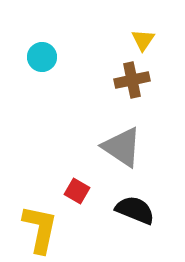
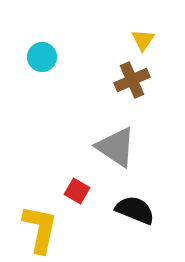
brown cross: rotated 12 degrees counterclockwise
gray triangle: moved 6 px left
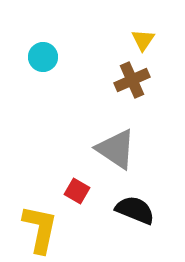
cyan circle: moved 1 px right
gray triangle: moved 2 px down
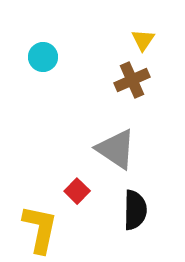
red square: rotated 15 degrees clockwise
black semicircle: rotated 69 degrees clockwise
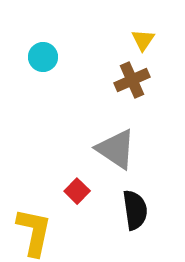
black semicircle: rotated 9 degrees counterclockwise
yellow L-shape: moved 6 px left, 3 px down
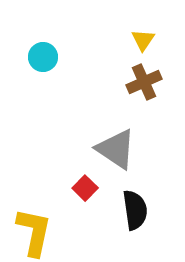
brown cross: moved 12 px right, 2 px down
red square: moved 8 px right, 3 px up
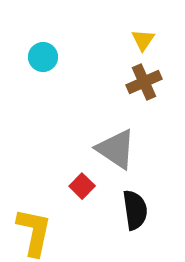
red square: moved 3 px left, 2 px up
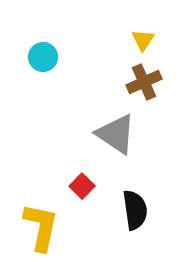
gray triangle: moved 15 px up
yellow L-shape: moved 7 px right, 5 px up
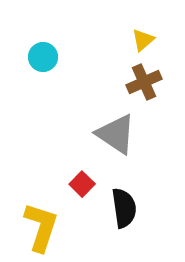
yellow triangle: rotated 15 degrees clockwise
red square: moved 2 px up
black semicircle: moved 11 px left, 2 px up
yellow L-shape: rotated 6 degrees clockwise
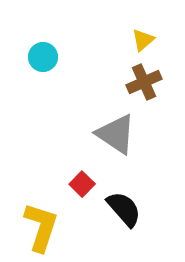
black semicircle: moved 1 px down; rotated 33 degrees counterclockwise
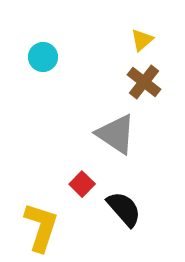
yellow triangle: moved 1 px left
brown cross: rotated 28 degrees counterclockwise
